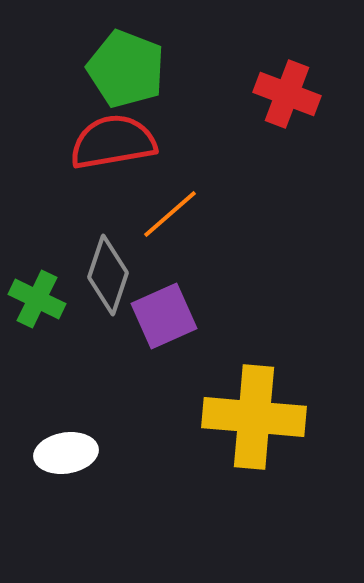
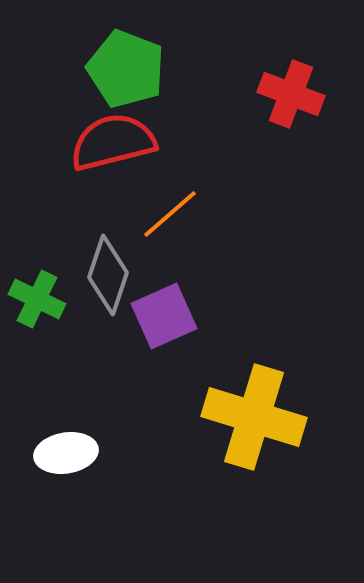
red cross: moved 4 px right
red semicircle: rotated 4 degrees counterclockwise
yellow cross: rotated 12 degrees clockwise
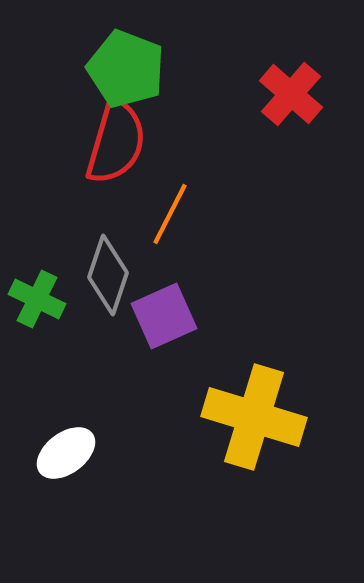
red cross: rotated 20 degrees clockwise
red semicircle: moved 3 px right; rotated 120 degrees clockwise
orange line: rotated 22 degrees counterclockwise
white ellipse: rotated 28 degrees counterclockwise
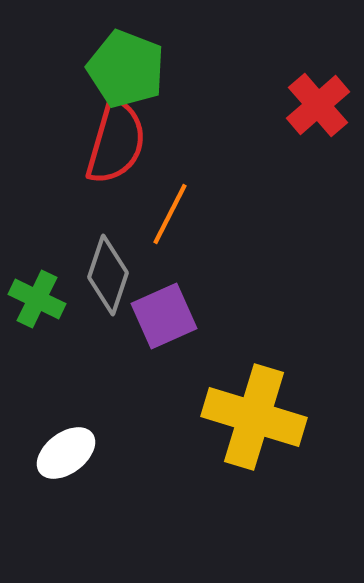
red cross: moved 27 px right, 11 px down; rotated 8 degrees clockwise
